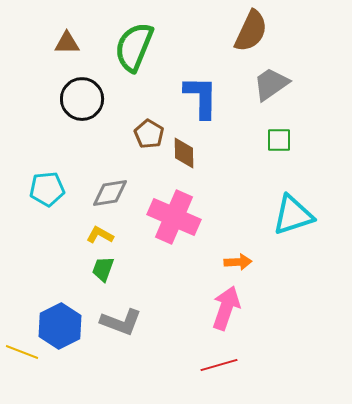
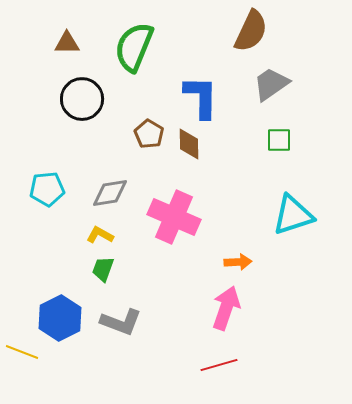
brown diamond: moved 5 px right, 9 px up
blue hexagon: moved 8 px up
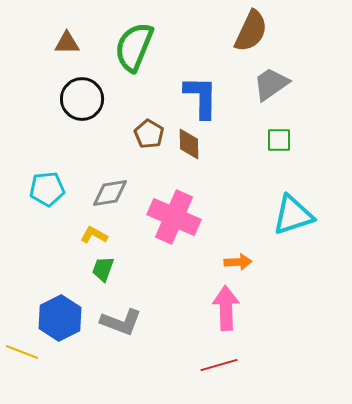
yellow L-shape: moved 6 px left
pink arrow: rotated 21 degrees counterclockwise
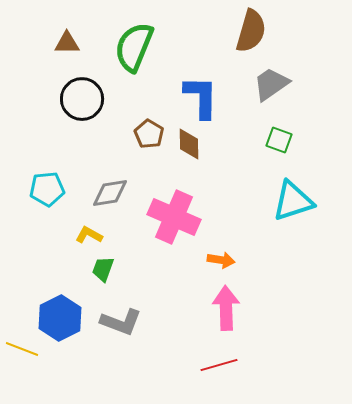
brown semicircle: rotated 9 degrees counterclockwise
green square: rotated 20 degrees clockwise
cyan triangle: moved 14 px up
yellow L-shape: moved 5 px left
orange arrow: moved 17 px left, 2 px up; rotated 12 degrees clockwise
yellow line: moved 3 px up
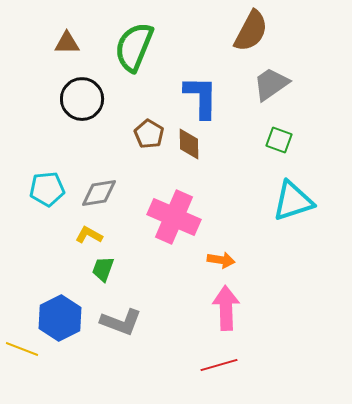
brown semicircle: rotated 12 degrees clockwise
gray diamond: moved 11 px left
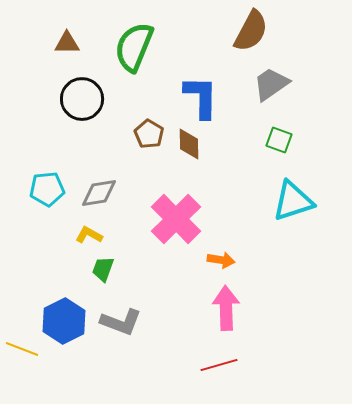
pink cross: moved 2 px right, 2 px down; rotated 21 degrees clockwise
blue hexagon: moved 4 px right, 3 px down
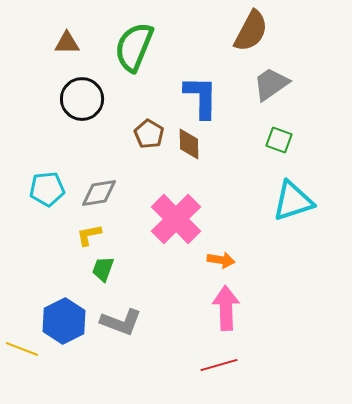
yellow L-shape: rotated 40 degrees counterclockwise
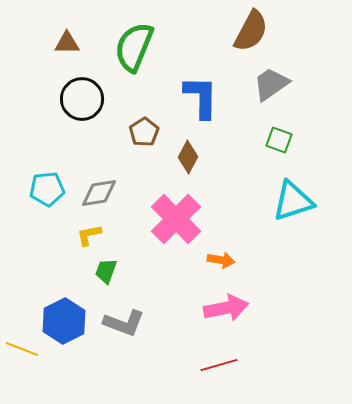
brown pentagon: moved 5 px left, 2 px up; rotated 8 degrees clockwise
brown diamond: moved 1 px left, 13 px down; rotated 28 degrees clockwise
green trapezoid: moved 3 px right, 2 px down
pink arrow: rotated 81 degrees clockwise
gray L-shape: moved 3 px right, 1 px down
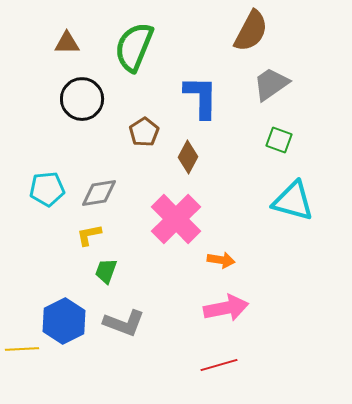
cyan triangle: rotated 33 degrees clockwise
yellow line: rotated 24 degrees counterclockwise
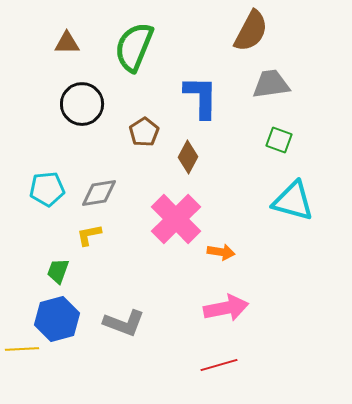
gray trapezoid: rotated 27 degrees clockwise
black circle: moved 5 px down
orange arrow: moved 8 px up
green trapezoid: moved 48 px left
blue hexagon: moved 7 px left, 2 px up; rotated 12 degrees clockwise
